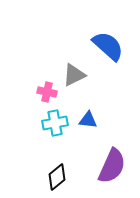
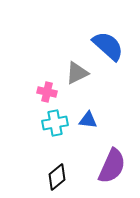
gray triangle: moved 3 px right, 2 px up
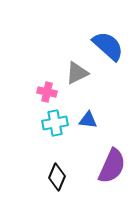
black diamond: rotated 28 degrees counterclockwise
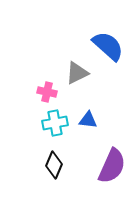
black diamond: moved 3 px left, 12 px up
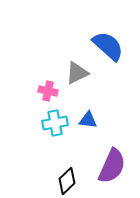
pink cross: moved 1 px right, 1 px up
black diamond: moved 13 px right, 16 px down; rotated 24 degrees clockwise
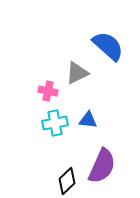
purple semicircle: moved 10 px left
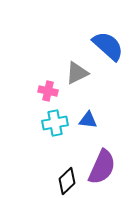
purple semicircle: moved 1 px down
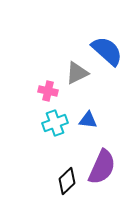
blue semicircle: moved 1 px left, 5 px down
cyan cross: rotated 10 degrees counterclockwise
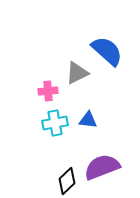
pink cross: rotated 18 degrees counterclockwise
cyan cross: rotated 10 degrees clockwise
purple semicircle: rotated 135 degrees counterclockwise
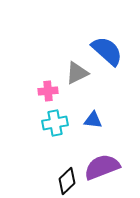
blue triangle: moved 5 px right
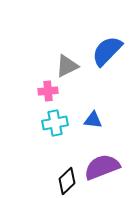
blue semicircle: rotated 88 degrees counterclockwise
gray triangle: moved 10 px left, 7 px up
